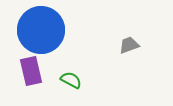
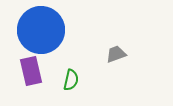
gray trapezoid: moved 13 px left, 9 px down
green semicircle: rotated 75 degrees clockwise
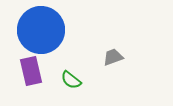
gray trapezoid: moved 3 px left, 3 px down
green semicircle: rotated 115 degrees clockwise
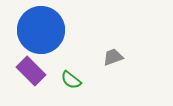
purple rectangle: rotated 32 degrees counterclockwise
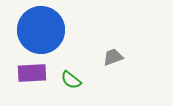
purple rectangle: moved 1 px right, 2 px down; rotated 48 degrees counterclockwise
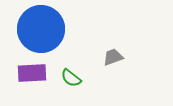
blue circle: moved 1 px up
green semicircle: moved 2 px up
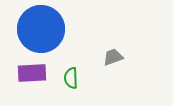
green semicircle: rotated 50 degrees clockwise
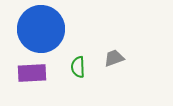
gray trapezoid: moved 1 px right, 1 px down
green semicircle: moved 7 px right, 11 px up
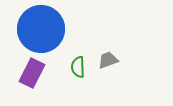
gray trapezoid: moved 6 px left, 2 px down
purple rectangle: rotated 60 degrees counterclockwise
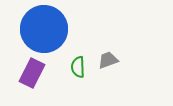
blue circle: moved 3 px right
